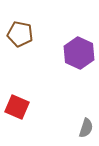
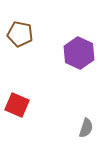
red square: moved 2 px up
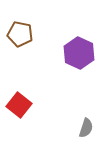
red square: moved 2 px right; rotated 15 degrees clockwise
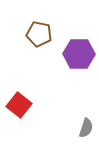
brown pentagon: moved 19 px right
purple hexagon: moved 1 px down; rotated 24 degrees counterclockwise
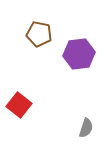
purple hexagon: rotated 8 degrees counterclockwise
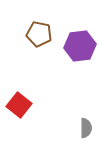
purple hexagon: moved 1 px right, 8 px up
gray semicircle: rotated 18 degrees counterclockwise
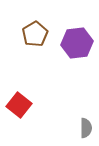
brown pentagon: moved 4 px left; rotated 30 degrees clockwise
purple hexagon: moved 3 px left, 3 px up
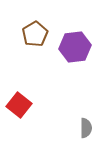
purple hexagon: moved 2 px left, 4 px down
